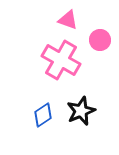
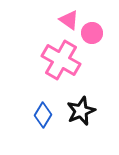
pink triangle: moved 1 px right; rotated 15 degrees clockwise
pink circle: moved 8 px left, 7 px up
blue diamond: rotated 25 degrees counterclockwise
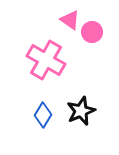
pink triangle: moved 1 px right
pink circle: moved 1 px up
pink cross: moved 15 px left
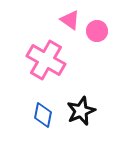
pink circle: moved 5 px right, 1 px up
blue diamond: rotated 20 degrees counterclockwise
